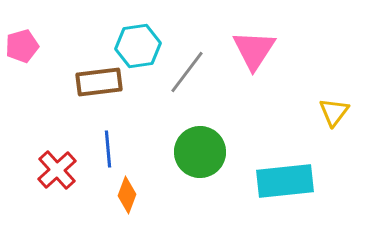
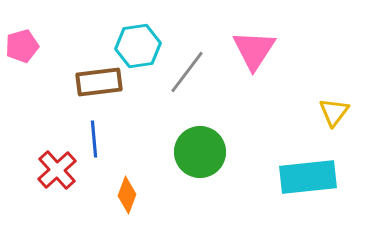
blue line: moved 14 px left, 10 px up
cyan rectangle: moved 23 px right, 4 px up
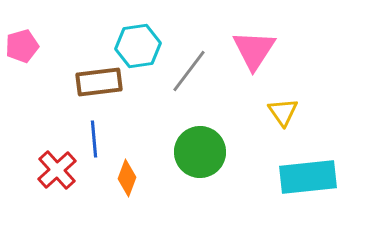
gray line: moved 2 px right, 1 px up
yellow triangle: moved 51 px left; rotated 12 degrees counterclockwise
orange diamond: moved 17 px up
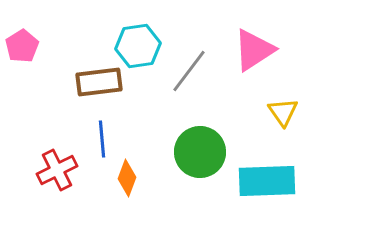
pink pentagon: rotated 16 degrees counterclockwise
pink triangle: rotated 24 degrees clockwise
blue line: moved 8 px right
red cross: rotated 15 degrees clockwise
cyan rectangle: moved 41 px left, 4 px down; rotated 4 degrees clockwise
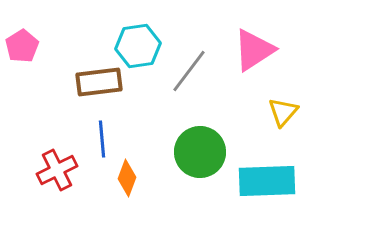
yellow triangle: rotated 16 degrees clockwise
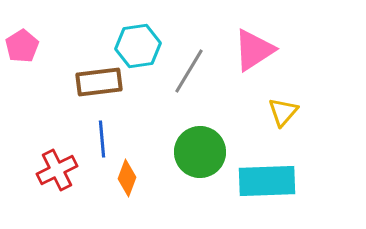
gray line: rotated 6 degrees counterclockwise
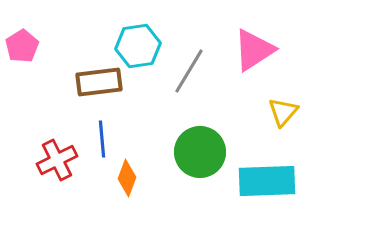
red cross: moved 10 px up
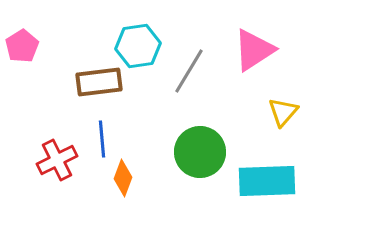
orange diamond: moved 4 px left
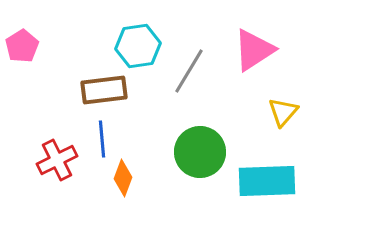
brown rectangle: moved 5 px right, 8 px down
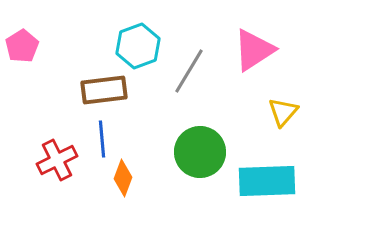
cyan hexagon: rotated 12 degrees counterclockwise
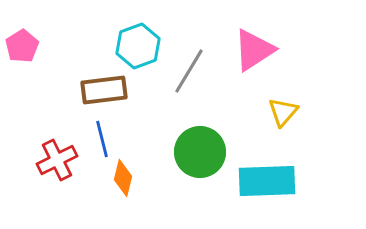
blue line: rotated 9 degrees counterclockwise
orange diamond: rotated 6 degrees counterclockwise
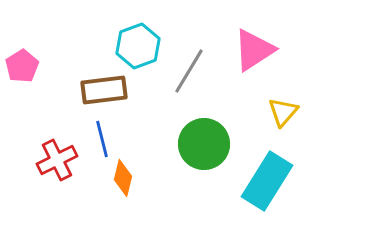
pink pentagon: moved 20 px down
green circle: moved 4 px right, 8 px up
cyan rectangle: rotated 56 degrees counterclockwise
